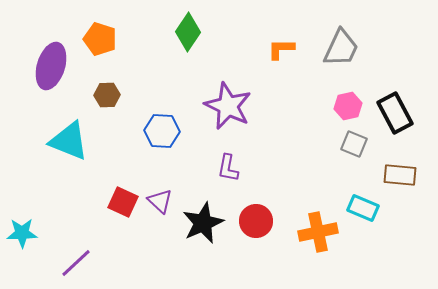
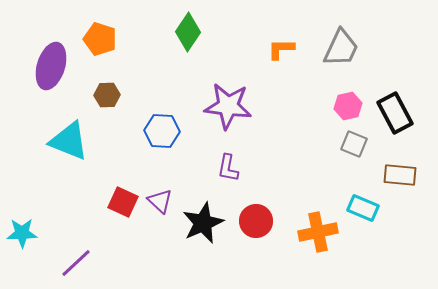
purple star: rotated 18 degrees counterclockwise
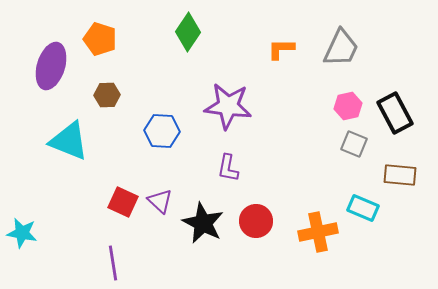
black star: rotated 21 degrees counterclockwise
cyan star: rotated 12 degrees clockwise
purple line: moved 37 px right; rotated 56 degrees counterclockwise
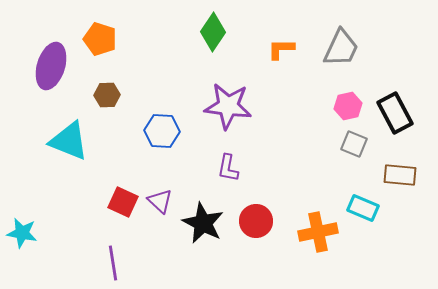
green diamond: moved 25 px right
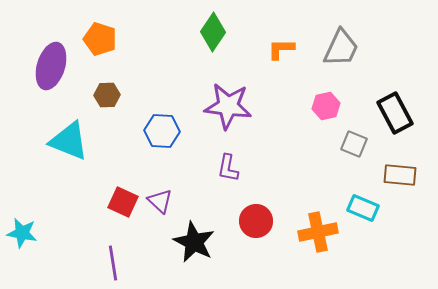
pink hexagon: moved 22 px left
black star: moved 9 px left, 19 px down
